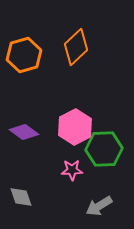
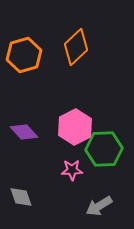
purple diamond: rotated 12 degrees clockwise
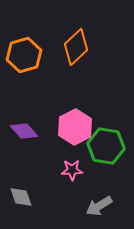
purple diamond: moved 1 px up
green hexagon: moved 2 px right, 3 px up; rotated 12 degrees clockwise
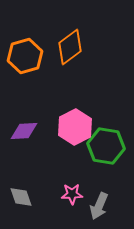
orange diamond: moved 6 px left; rotated 6 degrees clockwise
orange hexagon: moved 1 px right, 1 px down
purple diamond: rotated 52 degrees counterclockwise
pink star: moved 24 px down
gray arrow: rotated 36 degrees counterclockwise
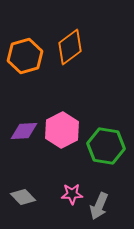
pink hexagon: moved 13 px left, 3 px down
gray diamond: moved 2 px right; rotated 25 degrees counterclockwise
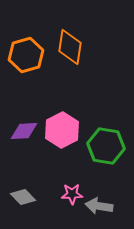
orange diamond: rotated 45 degrees counterclockwise
orange hexagon: moved 1 px right, 1 px up
gray arrow: rotated 76 degrees clockwise
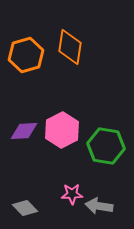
gray diamond: moved 2 px right, 11 px down
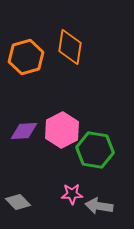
orange hexagon: moved 2 px down
green hexagon: moved 11 px left, 4 px down
gray diamond: moved 7 px left, 6 px up
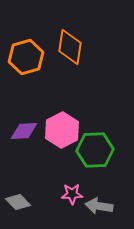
green hexagon: rotated 12 degrees counterclockwise
